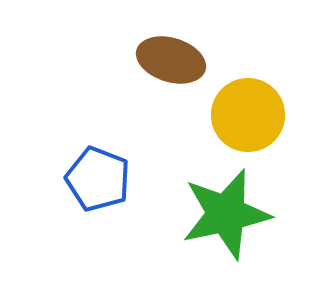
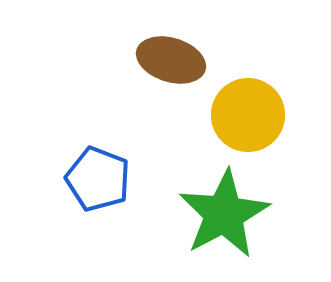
green star: moved 2 px left; rotated 16 degrees counterclockwise
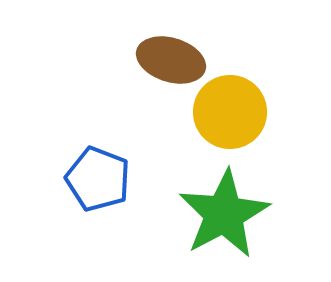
yellow circle: moved 18 px left, 3 px up
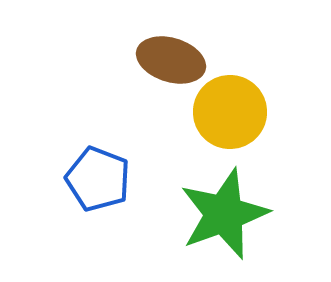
green star: rotated 8 degrees clockwise
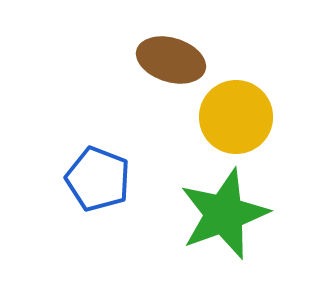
yellow circle: moved 6 px right, 5 px down
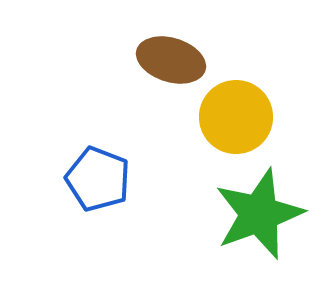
green star: moved 35 px right
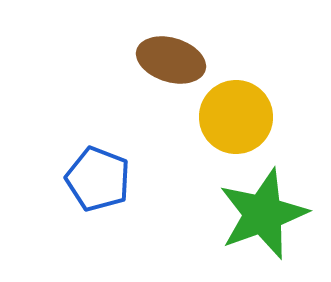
green star: moved 4 px right
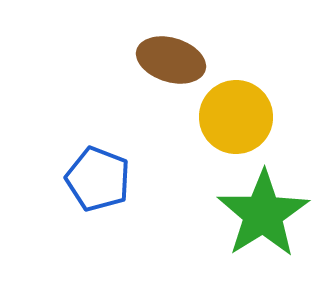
green star: rotated 12 degrees counterclockwise
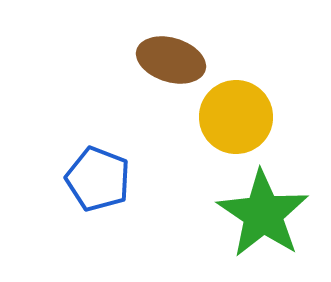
green star: rotated 6 degrees counterclockwise
